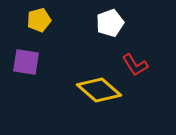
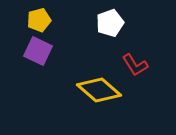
purple square: moved 12 px right, 11 px up; rotated 16 degrees clockwise
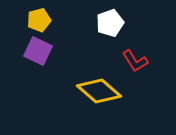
red L-shape: moved 4 px up
yellow diamond: moved 1 px down
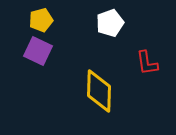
yellow pentagon: moved 2 px right
red L-shape: moved 12 px right, 2 px down; rotated 24 degrees clockwise
yellow diamond: rotated 51 degrees clockwise
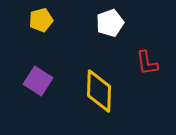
purple square: moved 30 px down; rotated 8 degrees clockwise
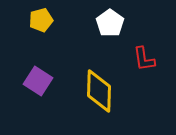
white pentagon: rotated 16 degrees counterclockwise
red L-shape: moved 3 px left, 4 px up
